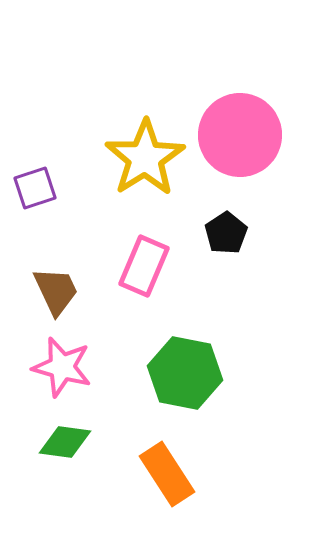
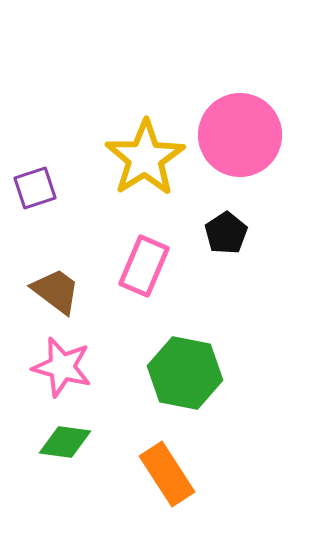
brown trapezoid: rotated 28 degrees counterclockwise
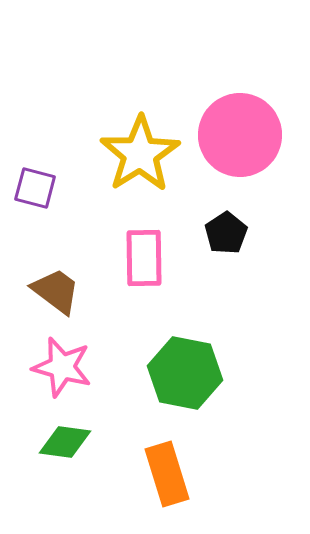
yellow star: moved 5 px left, 4 px up
purple square: rotated 33 degrees clockwise
pink rectangle: moved 8 px up; rotated 24 degrees counterclockwise
orange rectangle: rotated 16 degrees clockwise
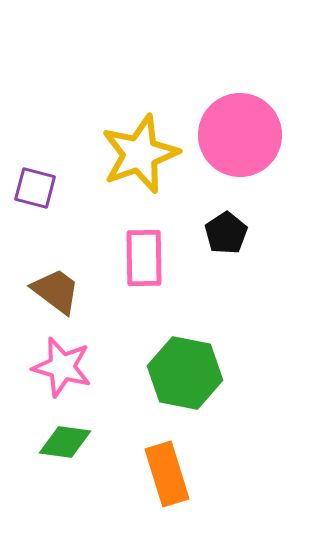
yellow star: rotated 12 degrees clockwise
